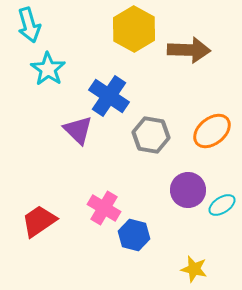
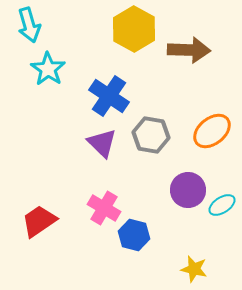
purple triangle: moved 24 px right, 13 px down
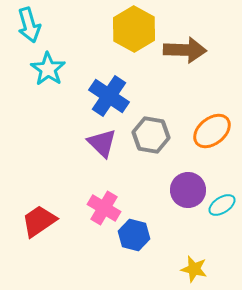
brown arrow: moved 4 px left
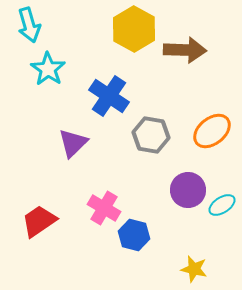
purple triangle: moved 29 px left; rotated 32 degrees clockwise
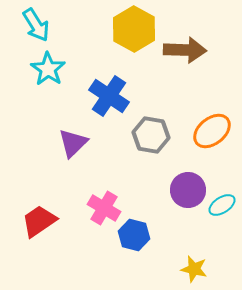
cyan arrow: moved 7 px right; rotated 16 degrees counterclockwise
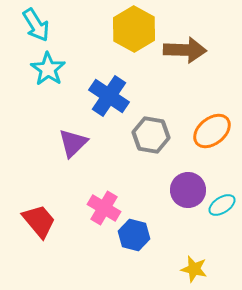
red trapezoid: rotated 84 degrees clockwise
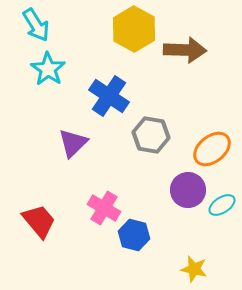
orange ellipse: moved 18 px down
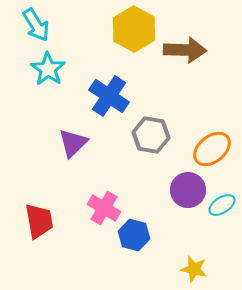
red trapezoid: rotated 30 degrees clockwise
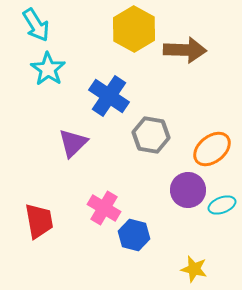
cyan ellipse: rotated 12 degrees clockwise
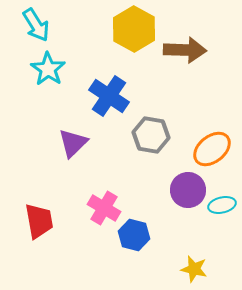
cyan ellipse: rotated 8 degrees clockwise
